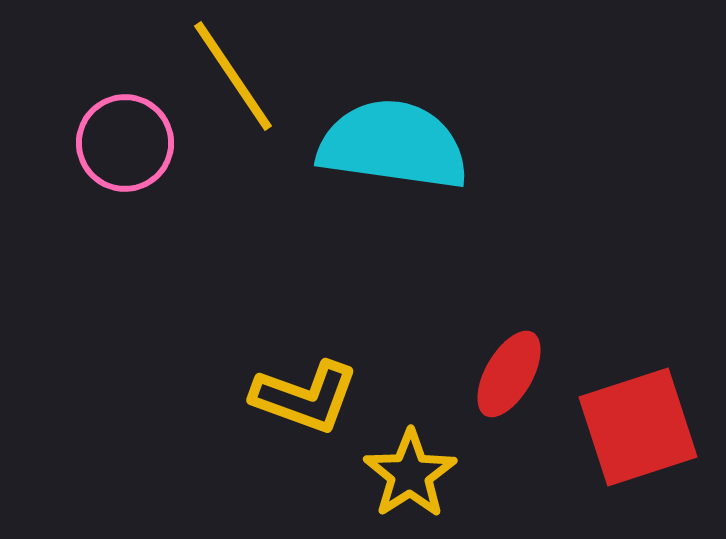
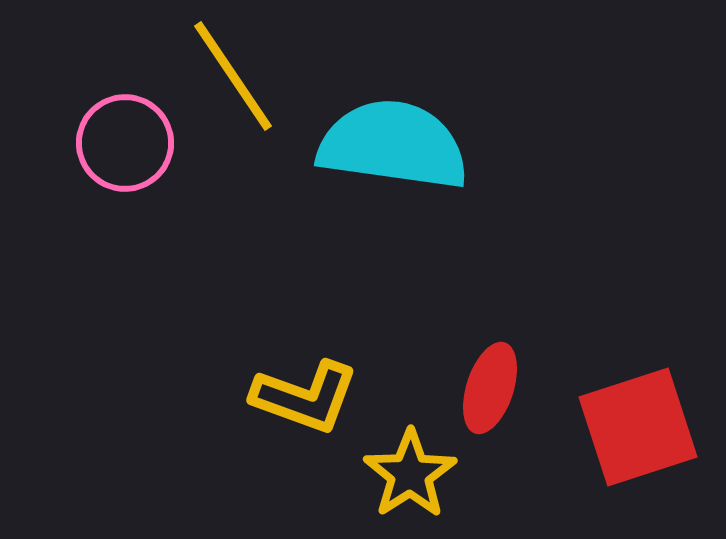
red ellipse: moved 19 px left, 14 px down; rotated 12 degrees counterclockwise
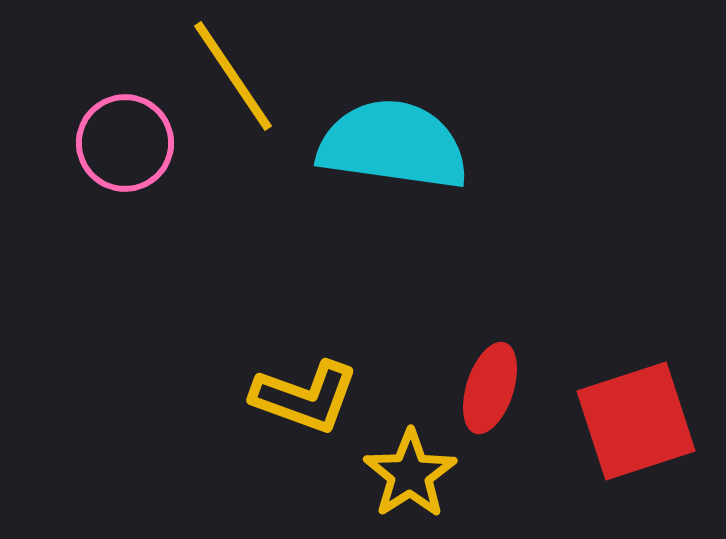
red square: moved 2 px left, 6 px up
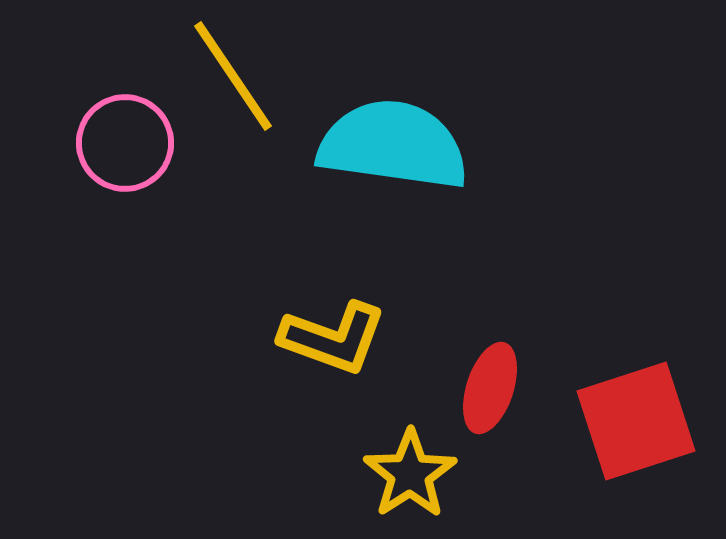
yellow L-shape: moved 28 px right, 59 px up
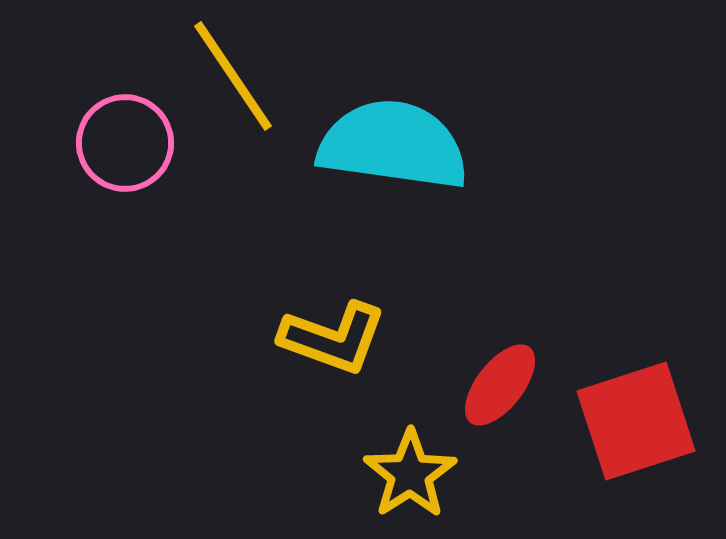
red ellipse: moved 10 px right, 3 px up; rotated 20 degrees clockwise
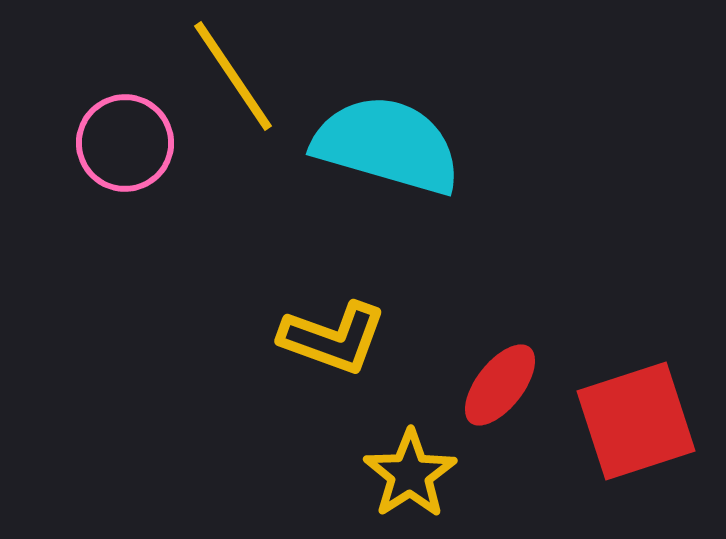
cyan semicircle: moved 6 px left; rotated 8 degrees clockwise
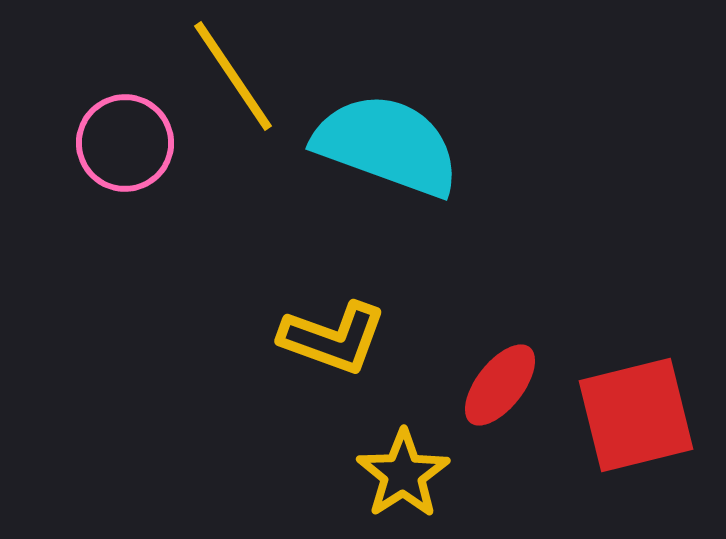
cyan semicircle: rotated 4 degrees clockwise
red square: moved 6 px up; rotated 4 degrees clockwise
yellow star: moved 7 px left
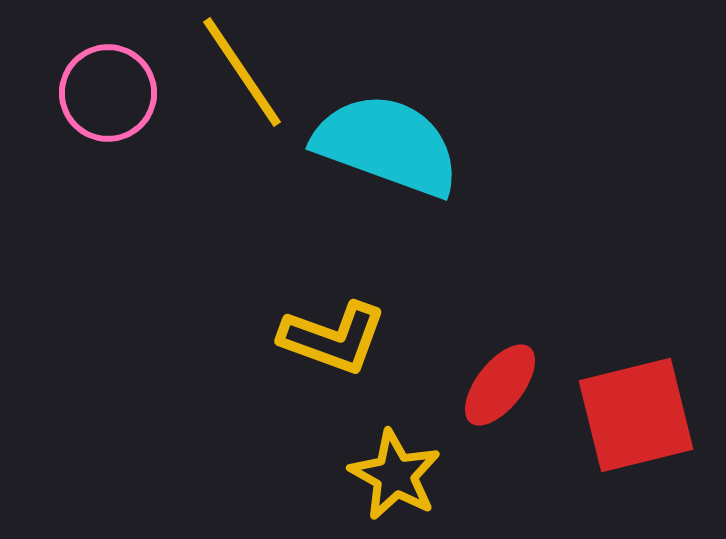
yellow line: moved 9 px right, 4 px up
pink circle: moved 17 px left, 50 px up
yellow star: moved 8 px left, 1 px down; rotated 10 degrees counterclockwise
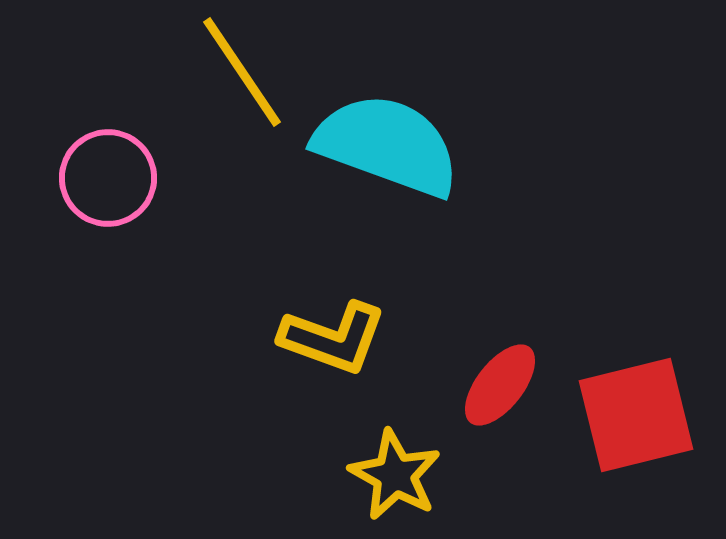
pink circle: moved 85 px down
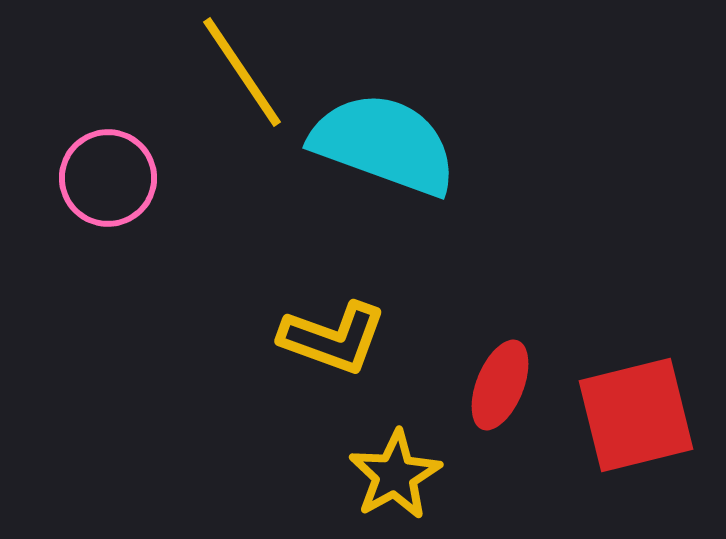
cyan semicircle: moved 3 px left, 1 px up
red ellipse: rotated 16 degrees counterclockwise
yellow star: rotated 14 degrees clockwise
